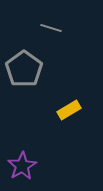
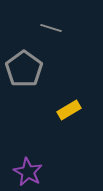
purple star: moved 6 px right, 6 px down; rotated 12 degrees counterclockwise
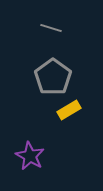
gray pentagon: moved 29 px right, 8 px down
purple star: moved 2 px right, 16 px up
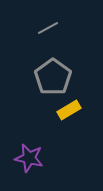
gray line: moved 3 px left; rotated 45 degrees counterclockwise
purple star: moved 1 px left, 2 px down; rotated 16 degrees counterclockwise
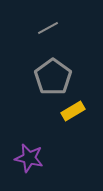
yellow rectangle: moved 4 px right, 1 px down
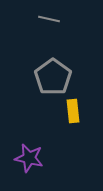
gray line: moved 1 px right, 9 px up; rotated 40 degrees clockwise
yellow rectangle: rotated 65 degrees counterclockwise
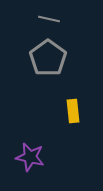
gray pentagon: moved 5 px left, 19 px up
purple star: moved 1 px right, 1 px up
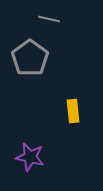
gray pentagon: moved 18 px left
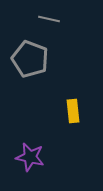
gray pentagon: moved 1 px down; rotated 15 degrees counterclockwise
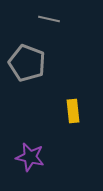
gray pentagon: moved 3 px left, 4 px down
